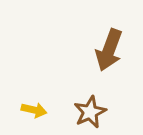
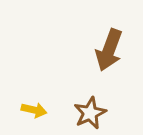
brown star: moved 1 px down
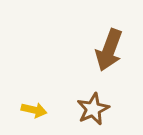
brown star: moved 3 px right, 4 px up
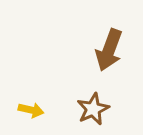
yellow arrow: moved 3 px left
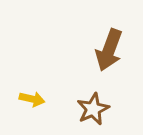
yellow arrow: moved 1 px right, 11 px up
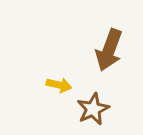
yellow arrow: moved 27 px right, 14 px up
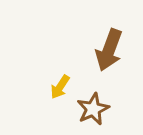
yellow arrow: moved 1 px right, 2 px down; rotated 110 degrees clockwise
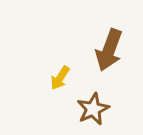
yellow arrow: moved 9 px up
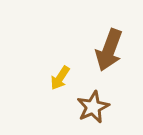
brown star: moved 2 px up
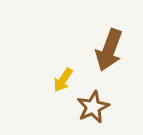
yellow arrow: moved 3 px right, 2 px down
